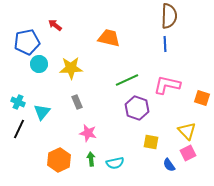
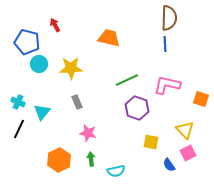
brown semicircle: moved 2 px down
red arrow: rotated 24 degrees clockwise
blue pentagon: rotated 25 degrees clockwise
orange square: moved 1 px left, 1 px down
yellow triangle: moved 2 px left, 1 px up
cyan semicircle: moved 1 px right, 8 px down
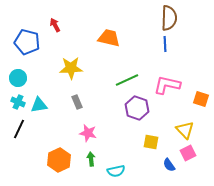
cyan circle: moved 21 px left, 14 px down
cyan triangle: moved 3 px left, 7 px up; rotated 42 degrees clockwise
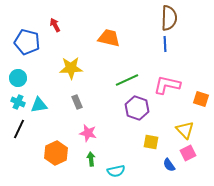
orange hexagon: moved 3 px left, 7 px up
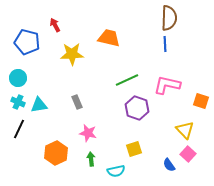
yellow star: moved 1 px right, 14 px up
orange square: moved 2 px down
yellow square: moved 17 px left, 7 px down; rotated 28 degrees counterclockwise
pink square: moved 1 px down; rotated 21 degrees counterclockwise
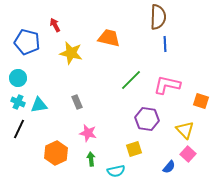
brown semicircle: moved 11 px left, 1 px up
yellow star: moved 1 px left, 1 px up; rotated 15 degrees clockwise
green line: moved 4 px right; rotated 20 degrees counterclockwise
purple hexagon: moved 10 px right, 11 px down; rotated 10 degrees counterclockwise
blue semicircle: moved 2 px down; rotated 104 degrees counterclockwise
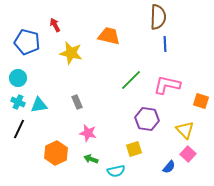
orange trapezoid: moved 2 px up
green arrow: rotated 64 degrees counterclockwise
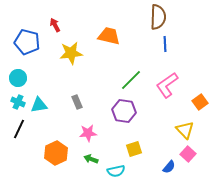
yellow star: rotated 20 degrees counterclockwise
pink L-shape: rotated 48 degrees counterclockwise
orange square: moved 1 px left, 1 px down; rotated 35 degrees clockwise
purple hexagon: moved 23 px left, 8 px up
pink star: rotated 18 degrees counterclockwise
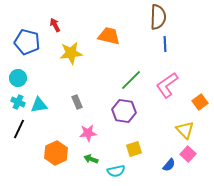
blue semicircle: moved 2 px up
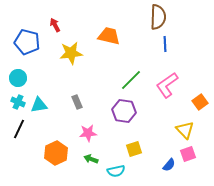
pink square: rotated 28 degrees clockwise
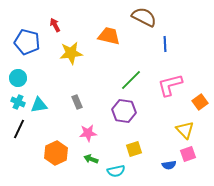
brown semicircle: moved 14 px left; rotated 65 degrees counterclockwise
pink L-shape: moved 3 px right; rotated 20 degrees clockwise
blue semicircle: rotated 40 degrees clockwise
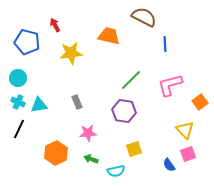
blue semicircle: rotated 64 degrees clockwise
